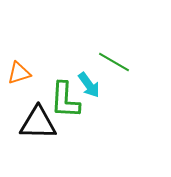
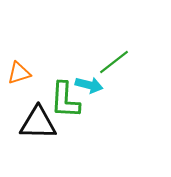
green line: rotated 68 degrees counterclockwise
cyan arrow: rotated 40 degrees counterclockwise
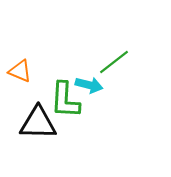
orange triangle: moved 1 px right, 2 px up; rotated 40 degrees clockwise
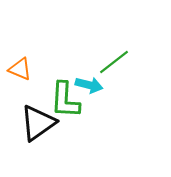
orange triangle: moved 2 px up
black triangle: rotated 36 degrees counterclockwise
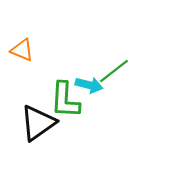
green line: moved 9 px down
orange triangle: moved 2 px right, 19 px up
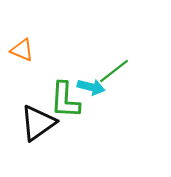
cyan arrow: moved 2 px right, 2 px down
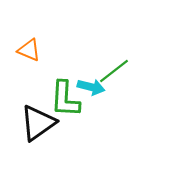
orange triangle: moved 7 px right
green L-shape: moved 1 px up
